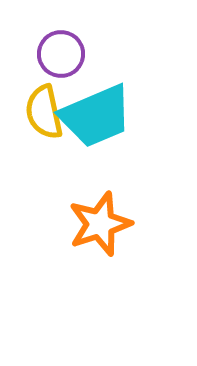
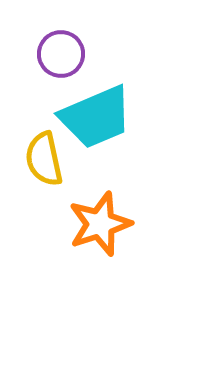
yellow semicircle: moved 47 px down
cyan trapezoid: moved 1 px down
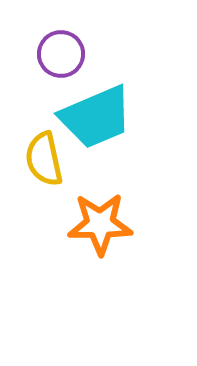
orange star: rotated 18 degrees clockwise
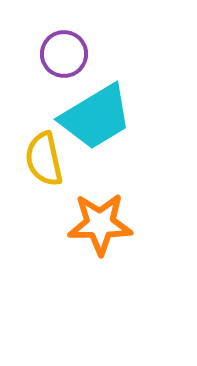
purple circle: moved 3 px right
cyan trapezoid: rotated 8 degrees counterclockwise
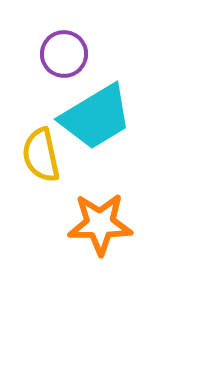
yellow semicircle: moved 3 px left, 4 px up
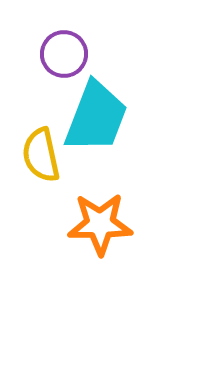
cyan trapezoid: rotated 38 degrees counterclockwise
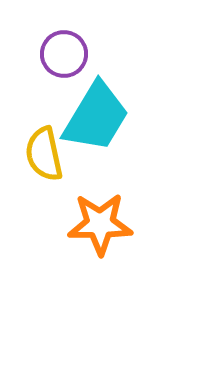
cyan trapezoid: rotated 10 degrees clockwise
yellow semicircle: moved 3 px right, 1 px up
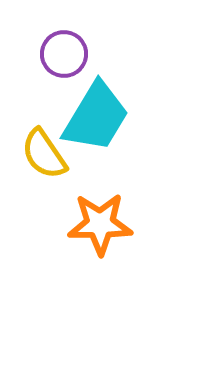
yellow semicircle: rotated 22 degrees counterclockwise
